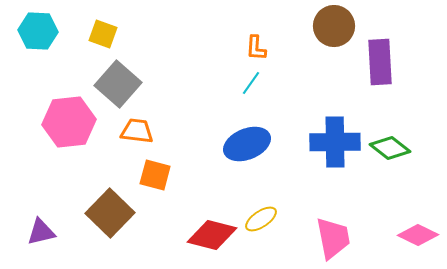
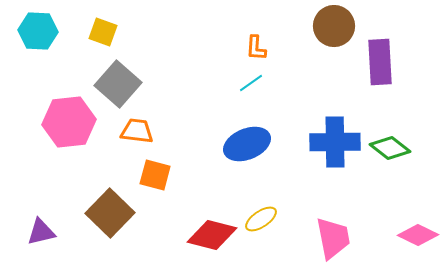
yellow square: moved 2 px up
cyan line: rotated 20 degrees clockwise
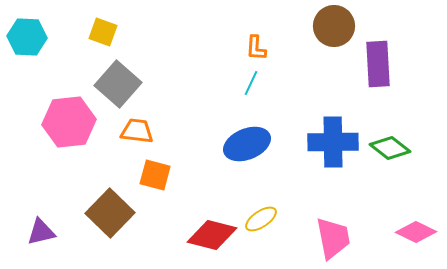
cyan hexagon: moved 11 px left, 6 px down
purple rectangle: moved 2 px left, 2 px down
cyan line: rotated 30 degrees counterclockwise
blue cross: moved 2 px left
pink diamond: moved 2 px left, 3 px up
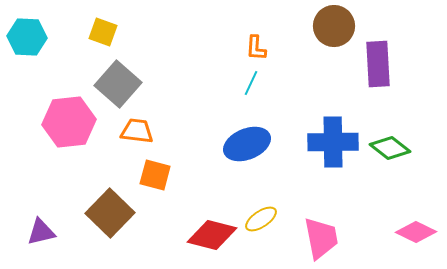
pink trapezoid: moved 12 px left
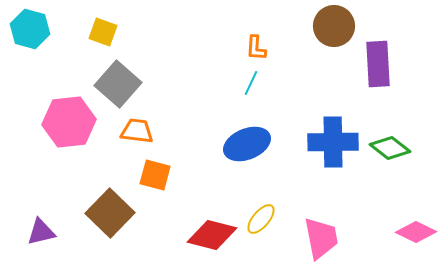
cyan hexagon: moved 3 px right, 8 px up; rotated 12 degrees clockwise
yellow ellipse: rotated 16 degrees counterclockwise
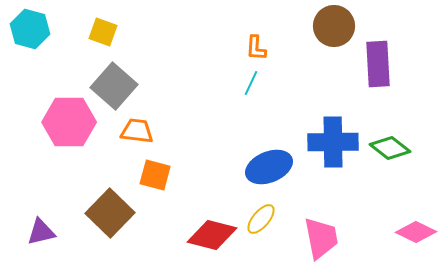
gray square: moved 4 px left, 2 px down
pink hexagon: rotated 6 degrees clockwise
blue ellipse: moved 22 px right, 23 px down
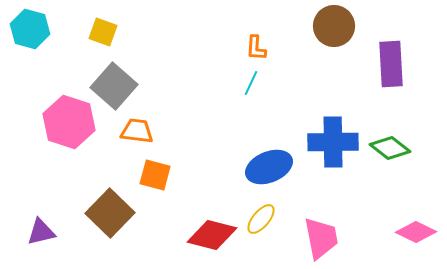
purple rectangle: moved 13 px right
pink hexagon: rotated 18 degrees clockwise
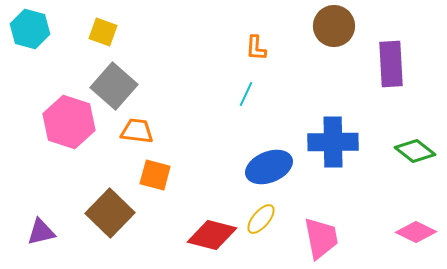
cyan line: moved 5 px left, 11 px down
green diamond: moved 25 px right, 3 px down
